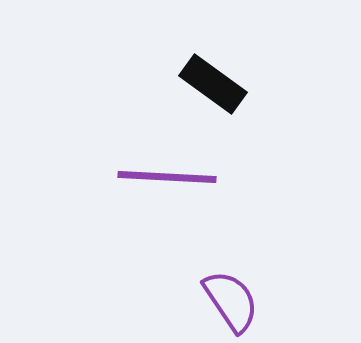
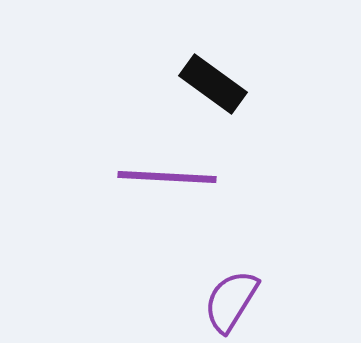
purple semicircle: rotated 114 degrees counterclockwise
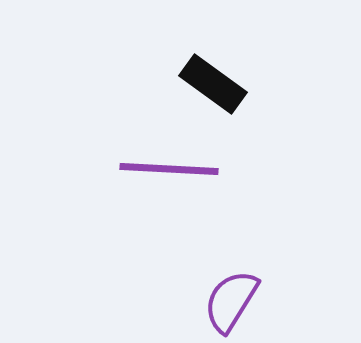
purple line: moved 2 px right, 8 px up
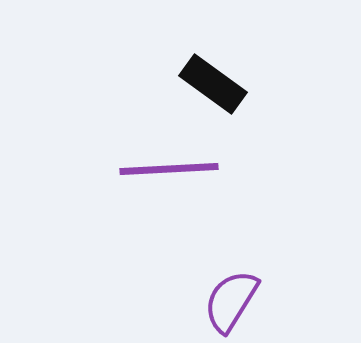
purple line: rotated 6 degrees counterclockwise
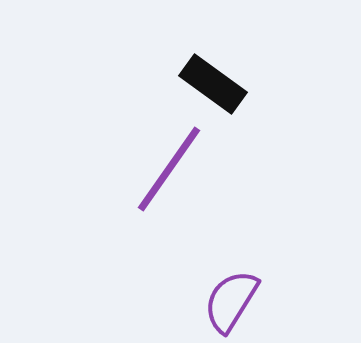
purple line: rotated 52 degrees counterclockwise
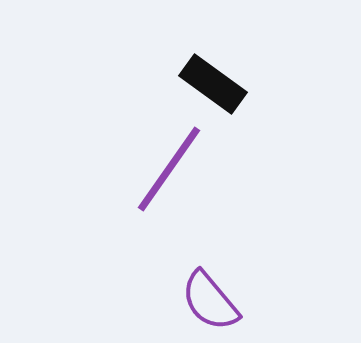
purple semicircle: moved 21 px left; rotated 72 degrees counterclockwise
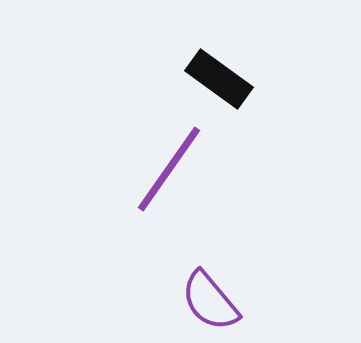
black rectangle: moved 6 px right, 5 px up
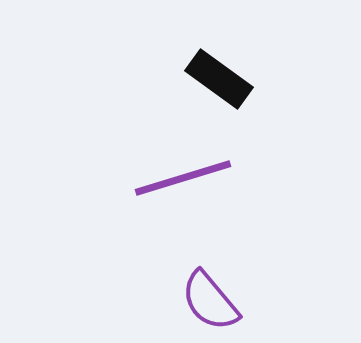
purple line: moved 14 px right, 9 px down; rotated 38 degrees clockwise
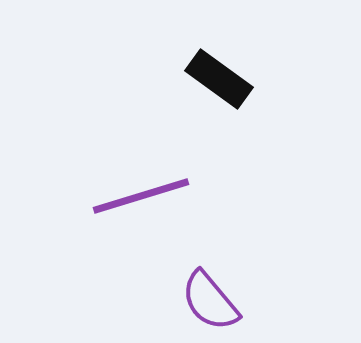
purple line: moved 42 px left, 18 px down
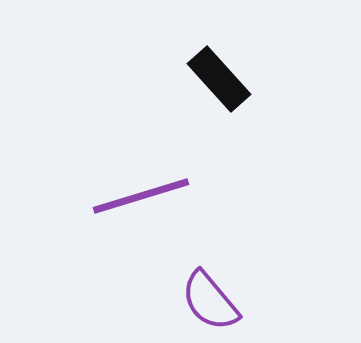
black rectangle: rotated 12 degrees clockwise
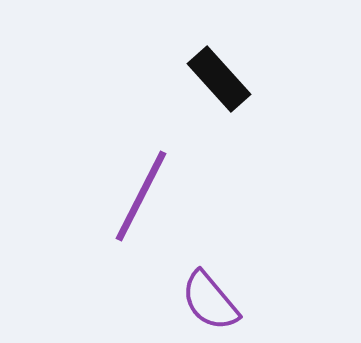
purple line: rotated 46 degrees counterclockwise
